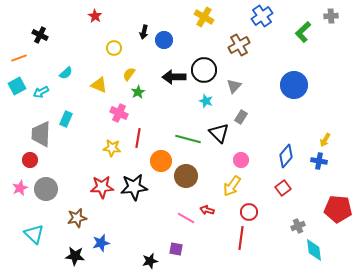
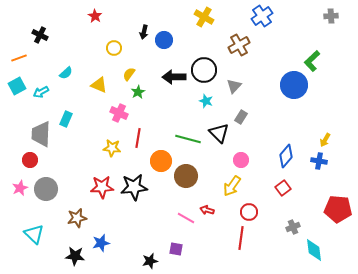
green L-shape at (303, 32): moved 9 px right, 29 px down
gray cross at (298, 226): moved 5 px left, 1 px down
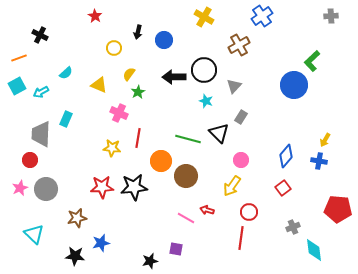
black arrow at (144, 32): moved 6 px left
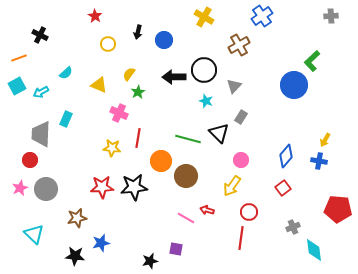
yellow circle at (114, 48): moved 6 px left, 4 px up
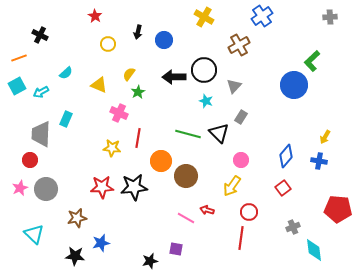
gray cross at (331, 16): moved 1 px left, 1 px down
green line at (188, 139): moved 5 px up
yellow arrow at (325, 140): moved 3 px up
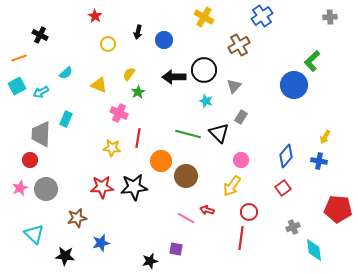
black star at (75, 256): moved 10 px left
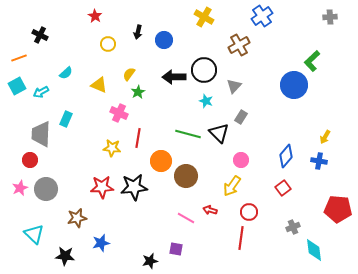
red arrow at (207, 210): moved 3 px right
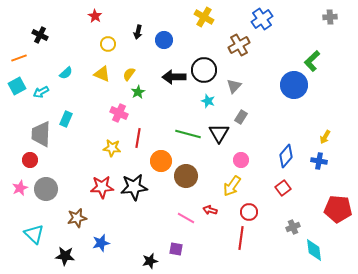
blue cross at (262, 16): moved 3 px down
yellow triangle at (99, 85): moved 3 px right, 11 px up
cyan star at (206, 101): moved 2 px right
black triangle at (219, 133): rotated 15 degrees clockwise
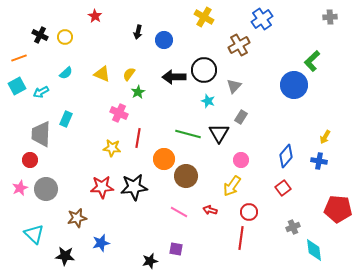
yellow circle at (108, 44): moved 43 px left, 7 px up
orange circle at (161, 161): moved 3 px right, 2 px up
pink line at (186, 218): moved 7 px left, 6 px up
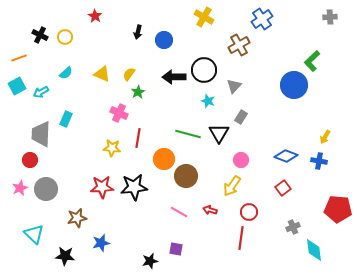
blue diamond at (286, 156): rotated 70 degrees clockwise
